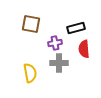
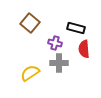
brown square: moved 1 px left, 1 px up; rotated 30 degrees clockwise
black rectangle: rotated 30 degrees clockwise
purple cross: rotated 24 degrees clockwise
yellow semicircle: rotated 114 degrees counterclockwise
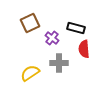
brown square: rotated 24 degrees clockwise
purple cross: moved 3 px left, 5 px up; rotated 24 degrees clockwise
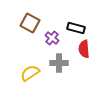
brown square: rotated 36 degrees counterclockwise
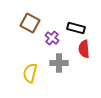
yellow semicircle: rotated 42 degrees counterclockwise
